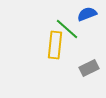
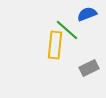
green line: moved 1 px down
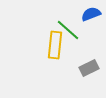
blue semicircle: moved 4 px right
green line: moved 1 px right
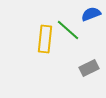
yellow rectangle: moved 10 px left, 6 px up
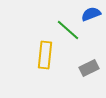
yellow rectangle: moved 16 px down
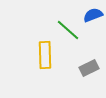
blue semicircle: moved 2 px right, 1 px down
yellow rectangle: rotated 8 degrees counterclockwise
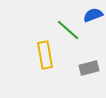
yellow rectangle: rotated 8 degrees counterclockwise
gray rectangle: rotated 12 degrees clockwise
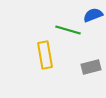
green line: rotated 25 degrees counterclockwise
gray rectangle: moved 2 px right, 1 px up
